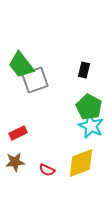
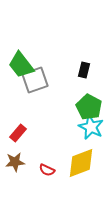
cyan star: moved 1 px down
red rectangle: rotated 24 degrees counterclockwise
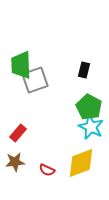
green trapezoid: rotated 36 degrees clockwise
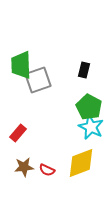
gray square: moved 3 px right
brown star: moved 9 px right, 5 px down
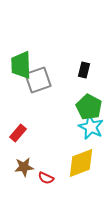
red semicircle: moved 1 px left, 8 px down
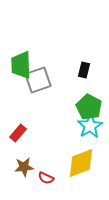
cyan star: moved 1 px left, 1 px up; rotated 15 degrees clockwise
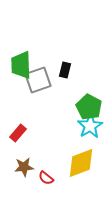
black rectangle: moved 19 px left
red semicircle: rotated 14 degrees clockwise
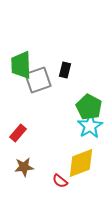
red semicircle: moved 14 px right, 3 px down
